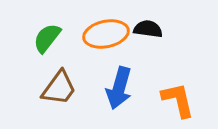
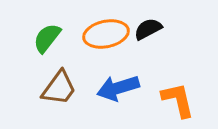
black semicircle: rotated 36 degrees counterclockwise
blue arrow: moved 1 px left; rotated 57 degrees clockwise
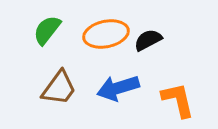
black semicircle: moved 11 px down
green semicircle: moved 8 px up
